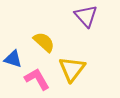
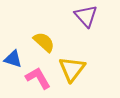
pink L-shape: moved 1 px right, 1 px up
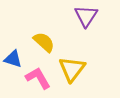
purple triangle: rotated 15 degrees clockwise
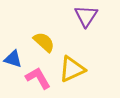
yellow triangle: rotated 28 degrees clockwise
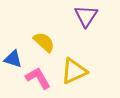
yellow triangle: moved 2 px right, 2 px down
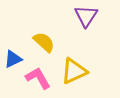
blue triangle: rotated 42 degrees counterclockwise
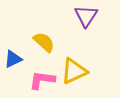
pink L-shape: moved 4 px right, 2 px down; rotated 52 degrees counterclockwise
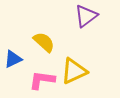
purple triangle: rotated 20 degrees clockwise
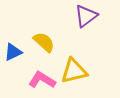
blue triangle: moved 7 px up
yellow triangle: rotated 12 degrees clockwise
pink L-shape: rotated 24 degrees clockwise
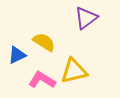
purple triangle: moved 2 px down
yellow semicircle: rotated 10 degrees counterclockwise
blue triangle: moved 4 px right, 3 px down
